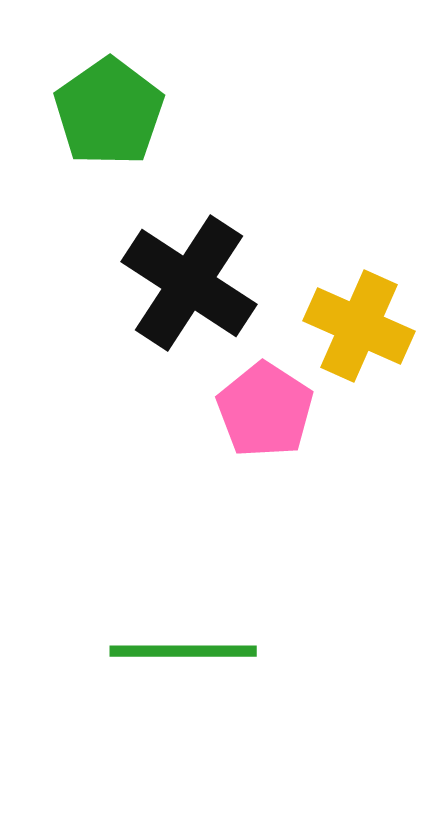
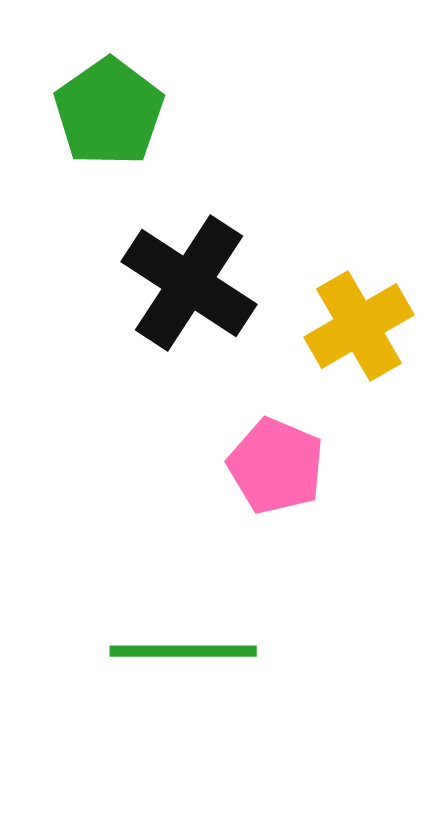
yellow cross: rotated 36 degrees clockwise
pink pentagon: moved 11 px right, 56 px down; rotated 10 degrees counterclockwise
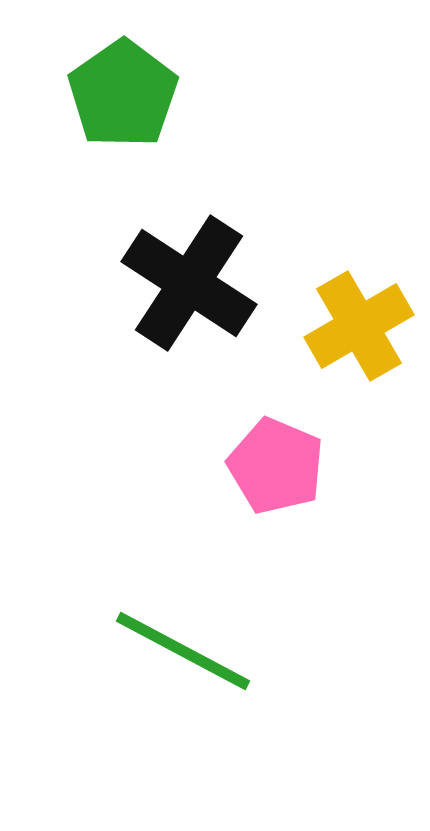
green pentagon: moved 14 px right, 18 px up
green line: rotated 28 degrees clockwise
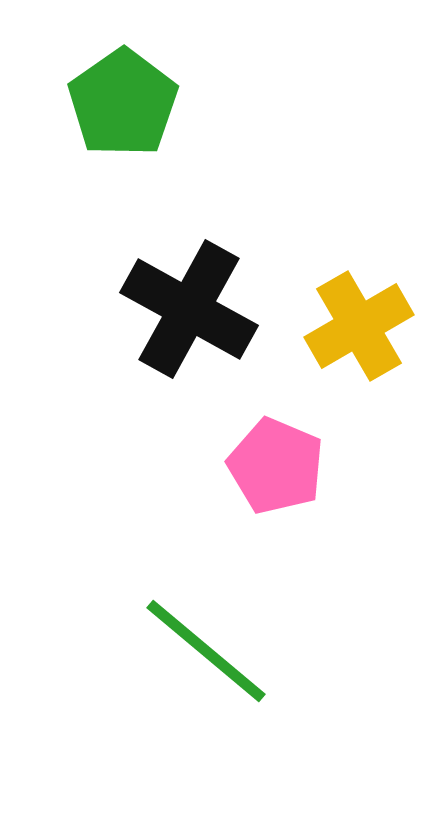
green pentagon: moved 9 px down
black cross: moved 26 px down; rotated 4 degrees counterclockwise
green line: moved 23 px right; rotated 12 degrees clockwise
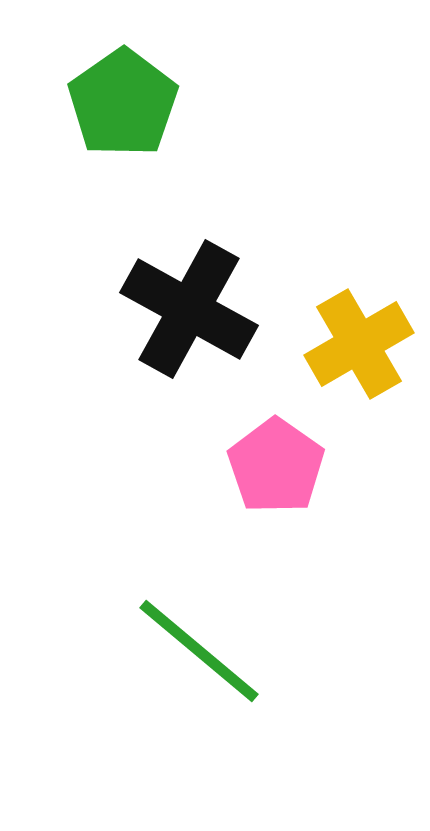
yellow cross: moved 18 px down
pink pentagon: rotated 12 degrees clockwise
green line: moved 7 px left
